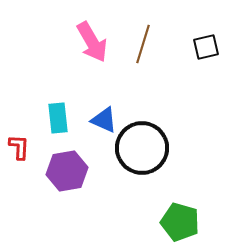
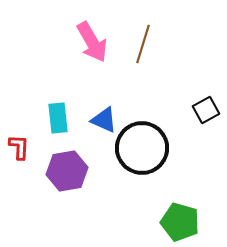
black square: moved 63 px down; rotated 16 degrees counterclockwise
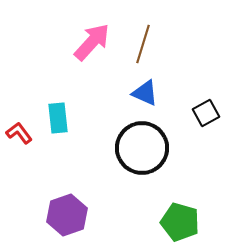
pink arrow: rotated 108 degrees counterclockwise
black square: moved 3 px down
blue triangle: moved 41 px right, 27 px up
red L-shape: moved 14 px up; rotated 40 degrees counterclockwise
purple hexagon: moved 44 px down; rotated 9 degrees counterclockwise
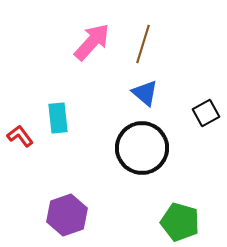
blue triangle: rotated 16 degrees clockwise
red L-shape: moved 1 px right, 3 px down
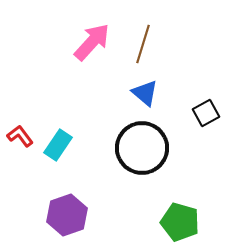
cyan rectangle: moved 27 px down; rotated 40 degrees clockwise
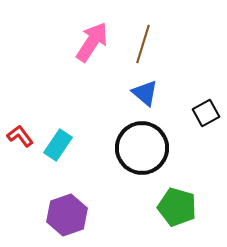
pink arrow: rotated 9 degrees counterclockwise
green pentagon: moved 3 px left, 15 px up
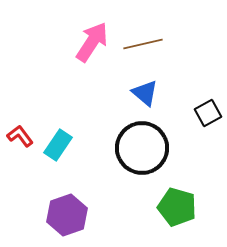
brown line: rotated 60 degrees clockwise
black square: moved 2 px right
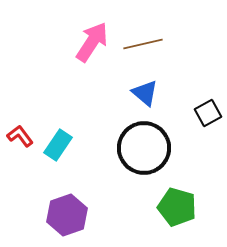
black circle: moved 2 px right
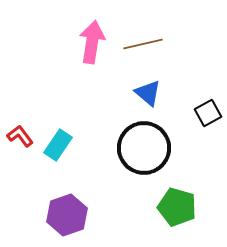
pink arrow: rotated 24 degrees counterclockwise
blue triangle: moved 3 px right
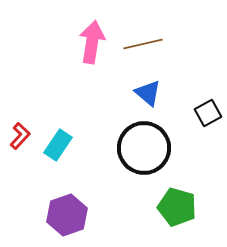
red L-shape: rotated 80 degrees clockwise
